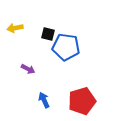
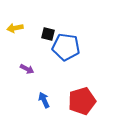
purple arrow: moved 1 px left
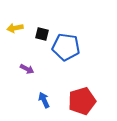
black square: moved 6 px left
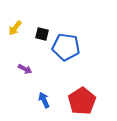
yellow arrow: rotated 42 degrees counterclockwise
purple arrow: moved 2 px left
red pentagon: rotated 16 degrees counterclockwise
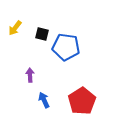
purple arrow: moved 5 px right, 6 px down; rotated 120 degrees counterclockwise
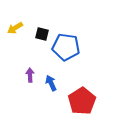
yellow arrow: rotated 21 degrees clockwise
blue arrow: moved 7 px right, 17 px up
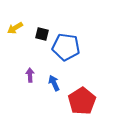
blue arrow: moved 3 px right
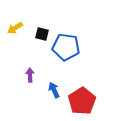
blue arrow: moved 7 px down
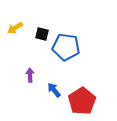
blue arrow: rotated 14 degrees counterclockwise
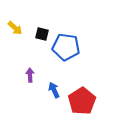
yellow arrow: rotated 105 degrees counterclockwise
blue arrow: rotated 14 degrees clockwise
